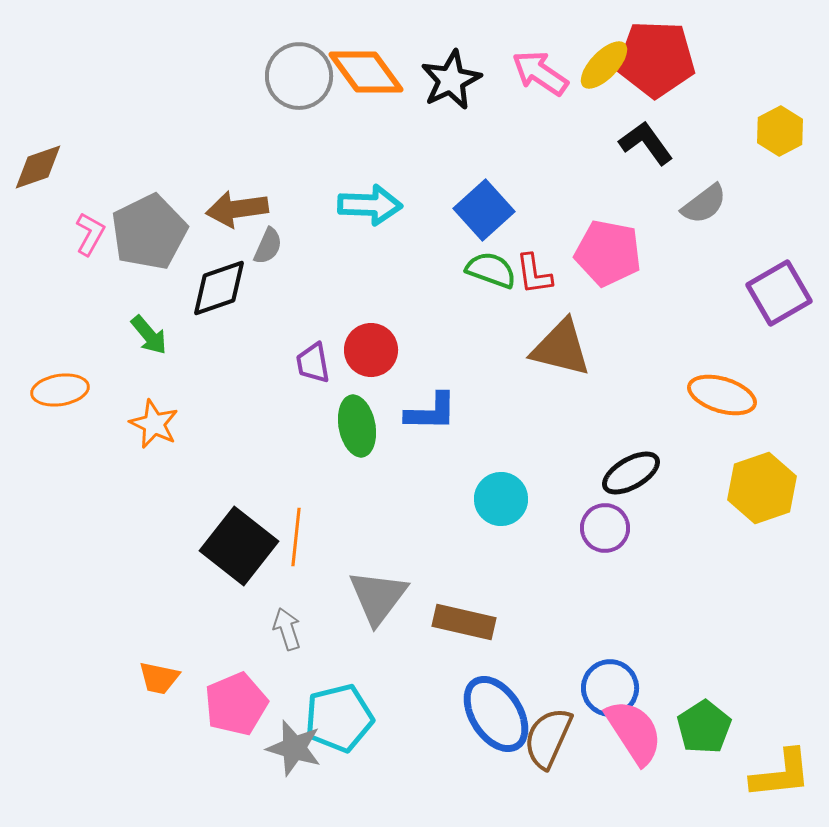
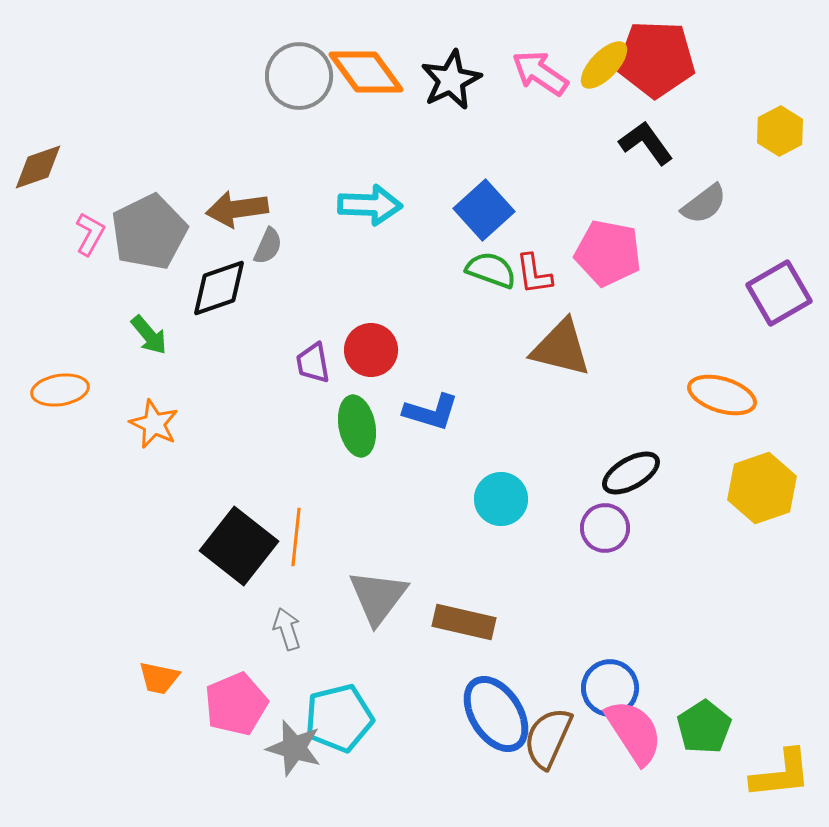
blue L-shape at (431, 412): rotated 16 degrees clockwise
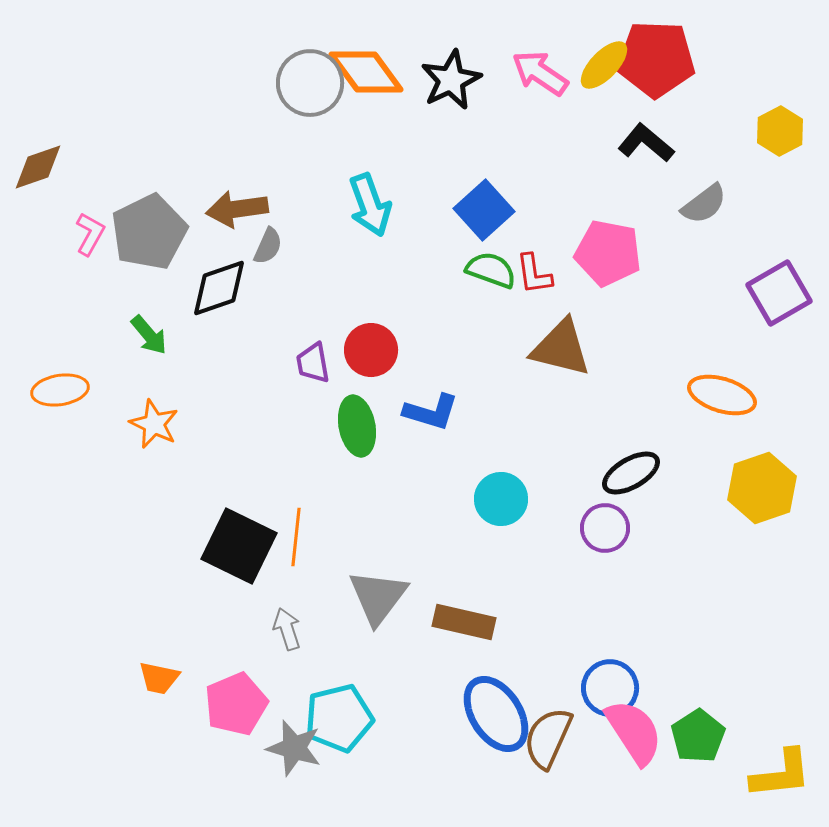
gray circle at (299, 76): moved 11 px right, 7 px down
black L-shape at (646, 143): rotated 14 degrees counterclockwise
cyan arrow at (370, 205): rotated 68 degrees clockwise
black square at (239, 546): rotated 12 degrees counterclockwise
green pentagon at (704, 727): moved 6 px left, 9 px down
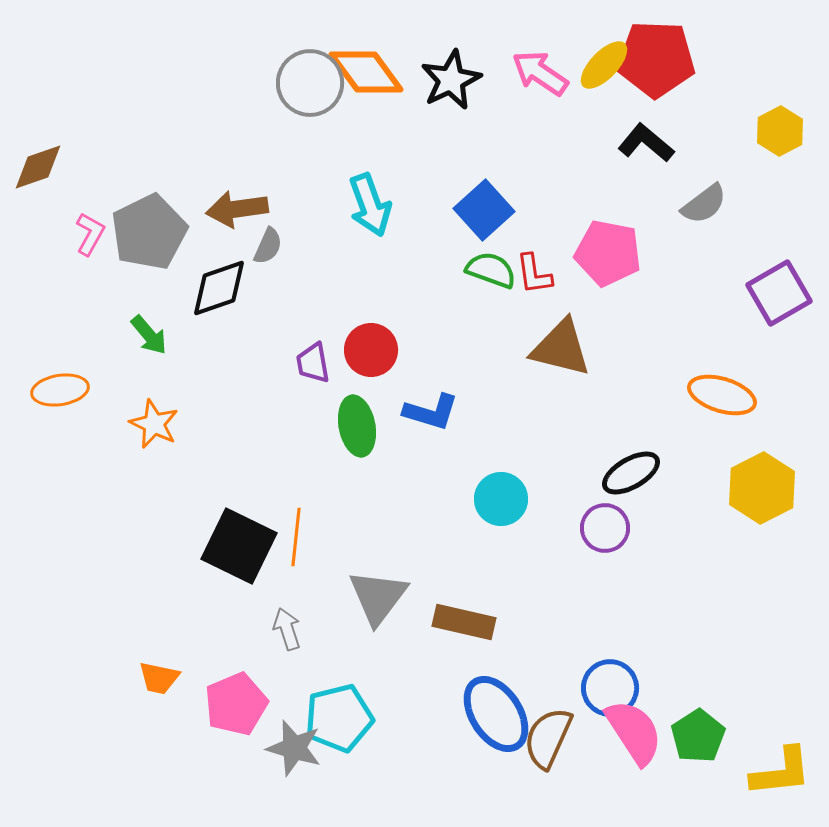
yellow hexagon at (762, 488): rotated 8 degrees counterclockwise
yellow L-shape at (781, 774): moved 2 px up
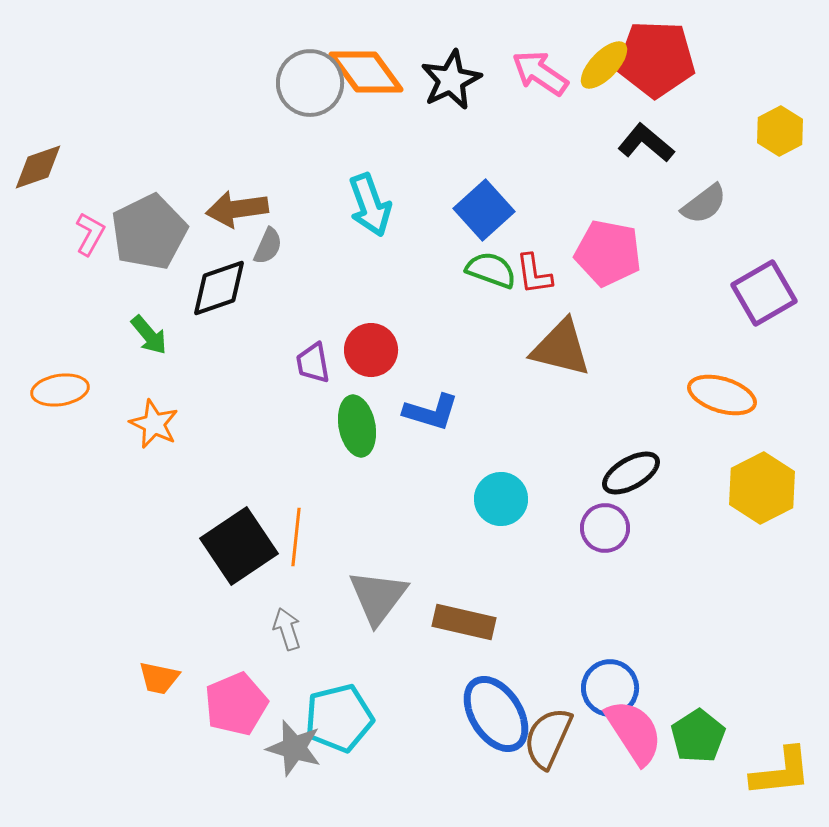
purple square at (779, 293): moved 15 px left
black square at (239, 546): rotated 30 degrees clockwise
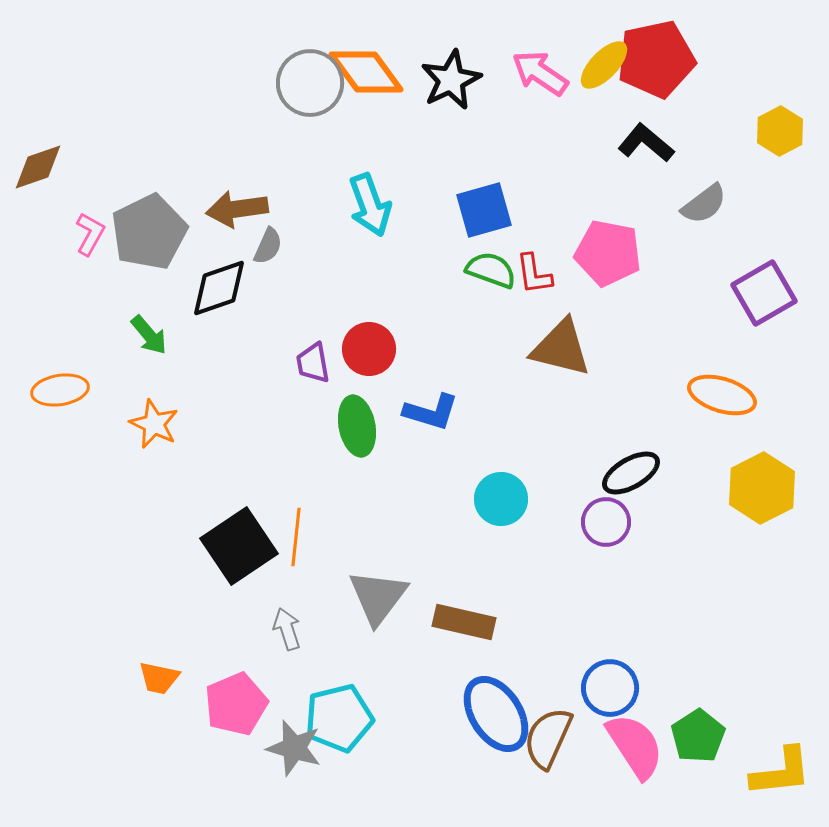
red pentagon at (656, 59): rotated 14 degrees counterclockwise
blue square at (484, 210): rotated 26 degrees clockwise
red circle at (371, 350): moved 2 px left, 1 px up
purple circle at (605, 528): moved 1 px right, 6 px up
pink semicircle at (634, 732): moved 1 px right, 14 px down
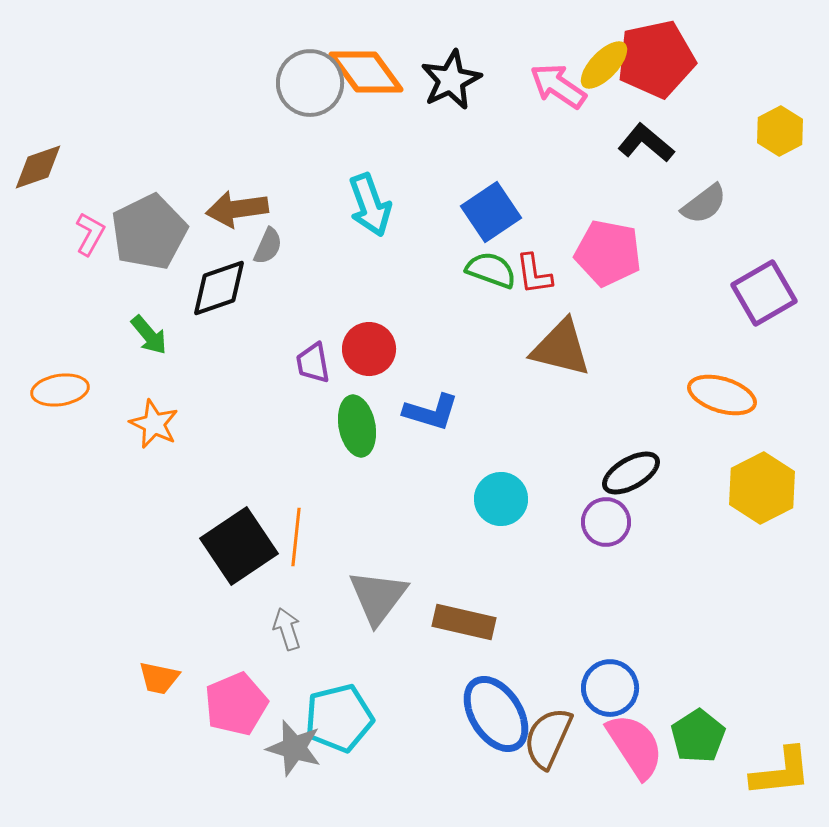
pink arrow at (540, 73): moved 18 px right, 13 px down
blue square at (484, 210): moved 7 px right, 2 px down; rotated 18 degrees counterclockwise
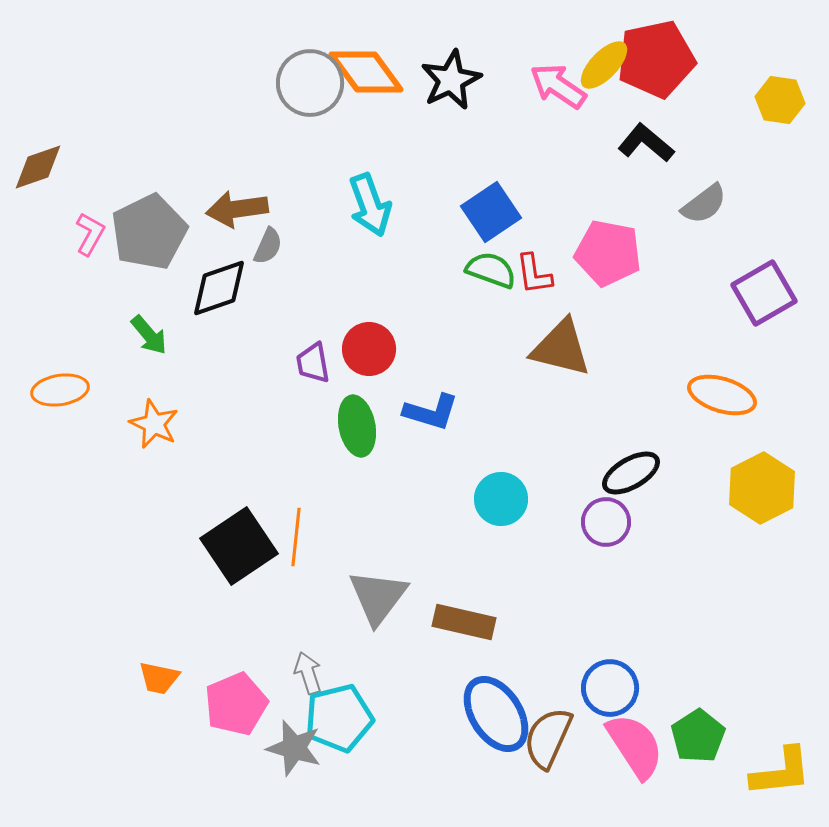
yellow hexagon at (780, 131): moved 31 px up; rotated 24 degrees counterclockwise
gray arrow at (287, 629): moved 21 px right, 44 px down
